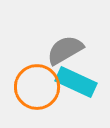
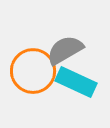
orange circle: moved 4 px left, 16 px up
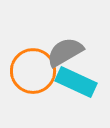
gray semicircle: moved 2 px down
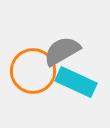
gray semicircle: moved 3 px left, 1 px up
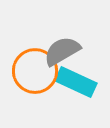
orange circle: moved 2 px right
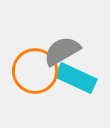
cyan rectangle: moved 4 px up
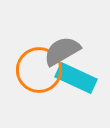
orange circle: moved 4 px right, 1 px up
